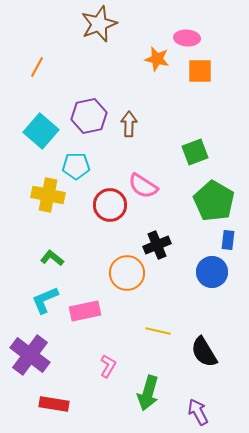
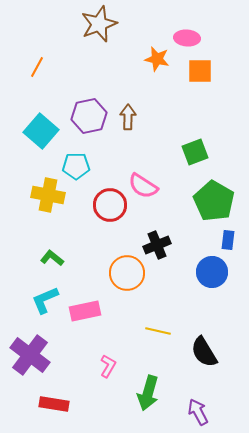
brown arrow: moved 1 px left, 7 px up
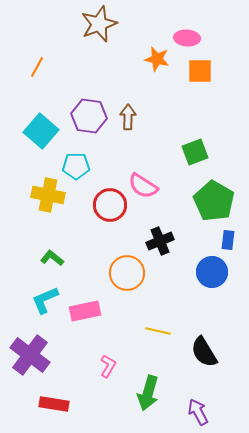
purple hexagon: rotated 20 degrees clockwise
black cross: moved 3 px right, 4 px up
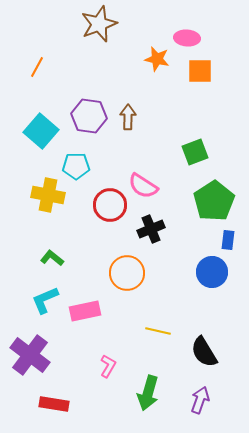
green pentagon: rotated 9 degrees clockwise
black cross: moved 9 px left, 12 px up
purple arrow: moved 2 px right, 12 px up; rotated 48 degrees clockwise
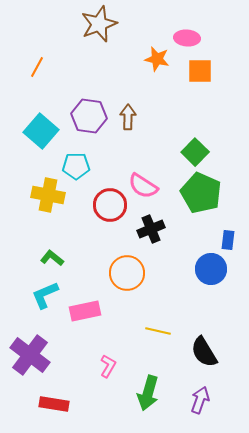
green square: rotated 24 degrees counterclockwise
green pentagon: moved 13 px left, 8 px up; rotated 15 degrees counterclockwise
blue circle: moved 1 px left, 3 px up
cyan L-shape: moved 5 px up
